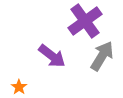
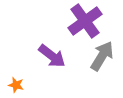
orange star: moved 3 px left, 2 px up; rotated 21 degrees counterclockwise
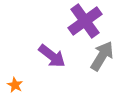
orange star: moved 1 px left; rotated 14 degrees clockwise
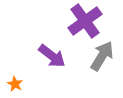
orange star: moved 1 px up
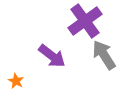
gray arrow: moved 2 px right, 1 px up; rotated 64 degrees counterclockwise
orange star: moved 1 px right, 3 px up
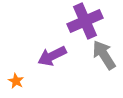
purple cross: rotated 12 degrees clockwise
purple arrow: rotated 116 degrees clockwise
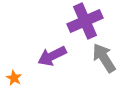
gray arrow: moved 3 px down
orange star: moved 2 px left, 3 px up
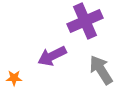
gray arrow: moved 3 px left, 12 px down
orange star: rotated 28 degrees counterclockwise
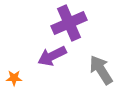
purple cross: moved 16 px left, 2 px down
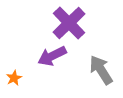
purple cross: rotated 20 degrees counterclockwise
orange star: rotated 28 degrees counterclockwise
